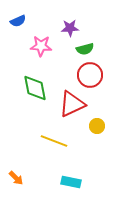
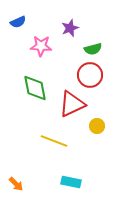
blue semicircle: moved 1 px down
purple star: rotated 18 degrees counterclockwise
green semicircle: moved 8 px right
orange arrow: moved 6 px down
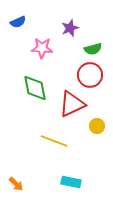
pink star: moved 1 px right, 2 px down
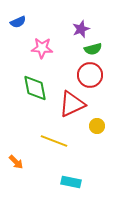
purple star: moved 11 px right, 1 px down
orange arrow: moved 22 px up
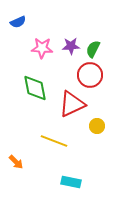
purple star: moved 10 px left, 17 px down; rotated 18 degrees clockwise
green semicircle: rotated 132 degrees clockwise
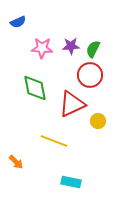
yellow circle: moved 1 px right, 5 px up
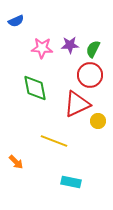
blue semicircle: moved 2 px left, 1 px up
purple star: moved 1 px left, 1 px up
red triangle: moved 5 px right
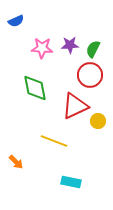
red triangle: moved 2 px left, 2 px down
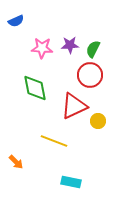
red triangle: moved 1 px left
